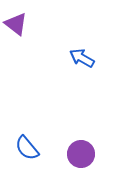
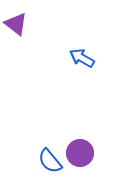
blue semicircle: moved 23 px right, 13 px down
purple circle: moved 1 px left, 1 px up
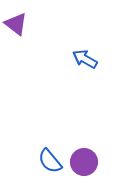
blue arrow: moved 3 px right, 1 px down
purple circle: moved 4 px right, 9 px down
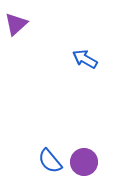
purple triangle: rotated 40 degrees clockwise
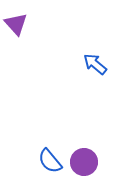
purple triangle: rotated 30 degrees counterclockwise
blue arrow: moved 10 px right, 5 px down; rotated 10 degrees clockwise
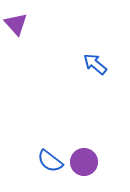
blue semicircle: rotated 12 degrees counterclockwise
